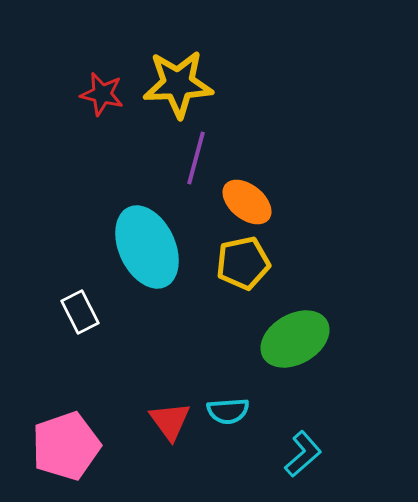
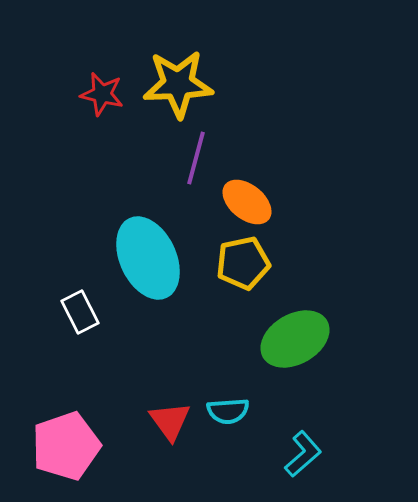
cyan ellipse: moved 1 px right, 11 px down
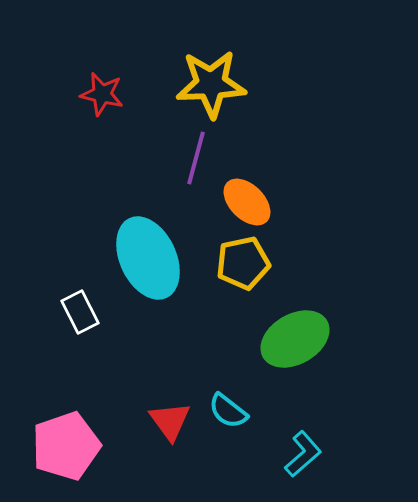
yellow star: moved 33 px right
orange ellipse: rotated 6 degrees clockwise
cyan semicircle: rotated 42 degrees clockwise
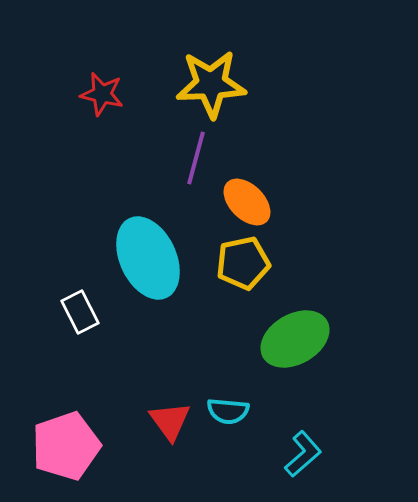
cyan semicircle: rotated 33 degrees counterclockwise
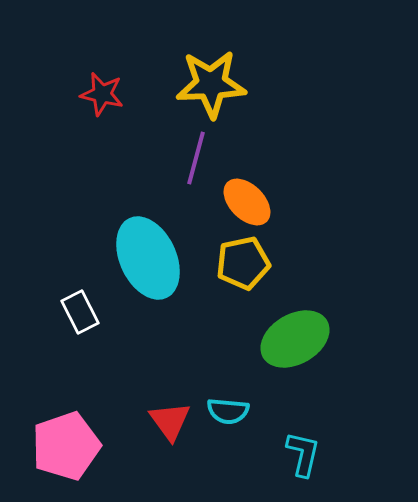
cyan L-shape: rotated 36 degrees counterclockwise
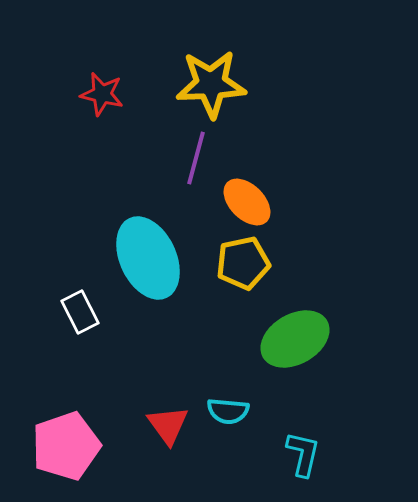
red triangle: moved 2 px left, 4 px down
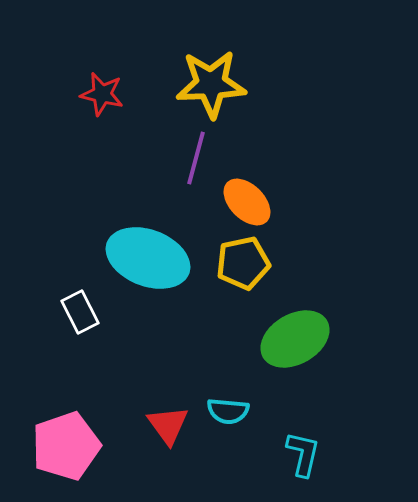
cyan ellipse: rotated 44 degrees counterclockwise
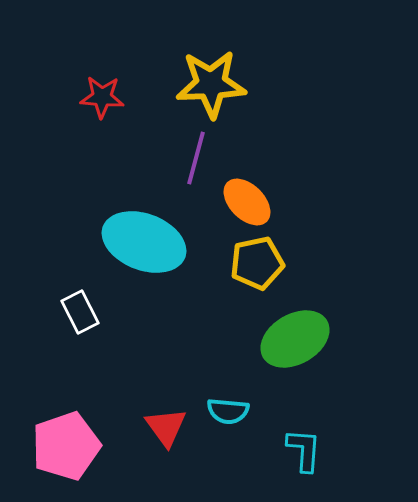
red star: moved 3 px down; rotated 9 degrees counterclockwise
cyan ellipse: moved 4 px left, 16 px up
yellow pentagon: moved 14 px right
red triangle: moved 2 px left, 2 px down
cyan L-shape: moved 1 px right, 4 px up; rotated 9 degrees counterclockwise
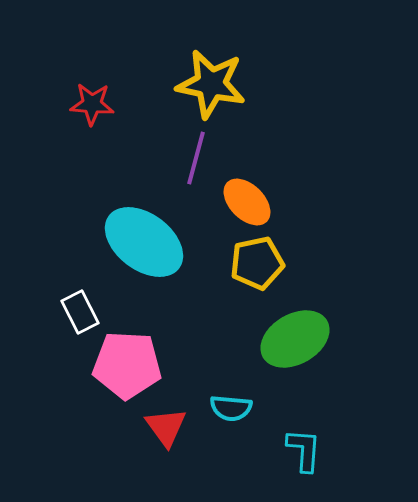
yellow star: rotated 14 degrees clockwise
red star: moved 10 px left, 7 px down
cyan ellipse: rotated 16 degrees clockwise
cyan semicircle: moved 3 px right, 3 px up
pink pentagon: moved 61 px right, 81 px up; rotated 22 degrees clockwise
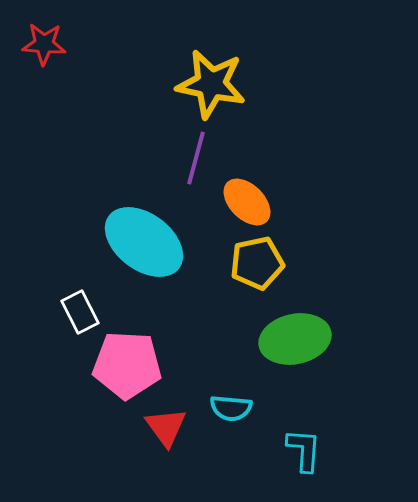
red star: moved 48 px left, 60 px up
green ellipse: rotated 18 degrees clockwise
